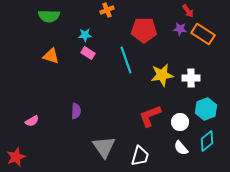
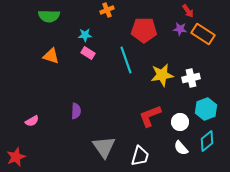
white cross: rotated 12 degrees counterclockwise
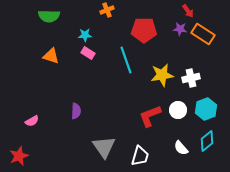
white circle: moved 2 px left, 12 px up
red star: moved 3 px right, 1 px up
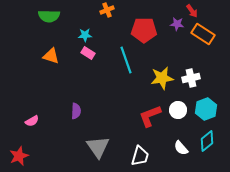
red arrow: moved 4 px right
purple star: moved 3 px left, 5 px up
yellow star: moved 3 px down
gray triangle: moved 6 px left
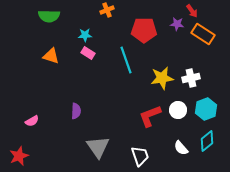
white trapezoid: rotated 35 degrees counterclockwise
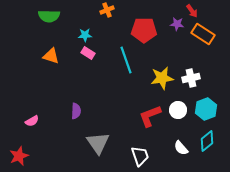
gray triangle: moved 4 px up
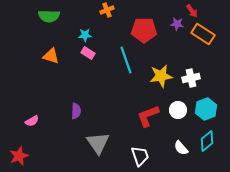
yellow star: moved 1 px left, 2 px up
red L-shape: moved 2 px left
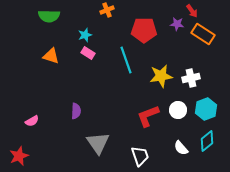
cyan star: rotated 16 degrees counterclockwise
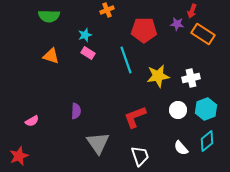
red arrow: rotated 56 degrees clockwise
yellow star: moved 3 px left
red L-shape: moved 13 px left, 1 px down
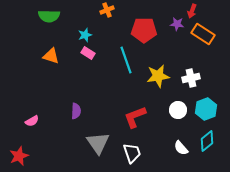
white trapezoid: moved 8 px left, 3 px up
